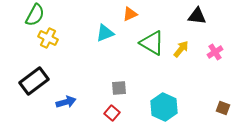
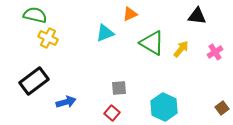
green semicircle: rotated 105 degrees counterclockwise
brown square: moved 1 px left; rotated 32 degrees clockwise
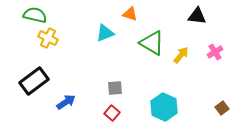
orange triangle: rotated 42 degrees clockwise
yellow arrow: moved 6 px down
gray square: moved 4 px left
blue arrow: rotated 18 degrees counterclockwise
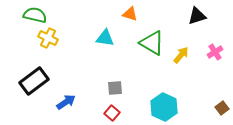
black triangle: rotated 24 degrees counterclockwise
cyan triangle: moved 5 px down; rotated 30 degrees clockwise
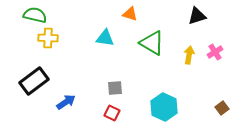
yellow cross: rotated 24 degrees counterclockwise
yellow arrow: moved 8 px right; rotated 30 degrees counterclockwise
red square: rotated 14 degrees counterclockwise
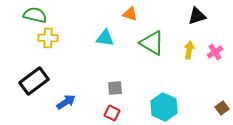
yellow arrow: moved 5 px up
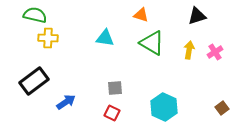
orange triangle: moved 11 px right, 1 px down
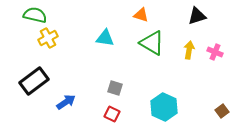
yellow cross: rotated 30 degrees counterclockwise
pink cross: rotated 35 degrees counterclockwise
gray square: rotated 21 degrees clockwise
brown square: moved 3 px down
red square: moved 1 px down
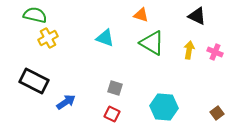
black triangle: rotated 42 degrees clockwise
cyan triangle: rotated 12 degrees clockwise
black rectangle: rotated 64 degrees clockwise
cyan hexagon: rotated 20 degrees counterclockwise
brown square: moved 5 px left, 2 px down
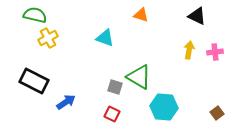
green triangle: moved 13 px left, 34 px down
pink cross: rotated 28 degrees counterclockwise
gray square: moved 1 px up
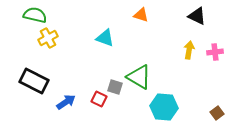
red square: moved 13 px left, 15 px up
